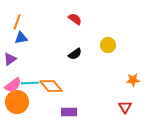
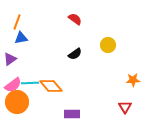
purple rectangle: moved 3 px right, 2 px down
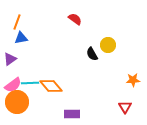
black semicircle: moved 17 px right; rotated 96 degrees clockwise
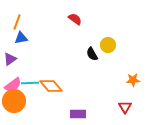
orange circle: moved 3 px left, 1 px up
purple rectangle: moved 6 px right
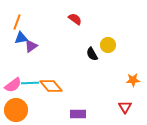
purple triangle: moved 21 px right, 13 px up
orange circle: moved 2 px right, 9 px down
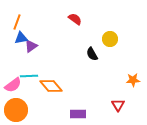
yellow circle: moved 2 px right, 6 px up
cyan line: moved 1 px left, 7 px up
red triangle: moved 7 px left, 2 px up
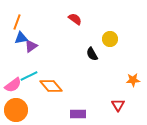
cyan line: rotated 24 degrees counterclockwise
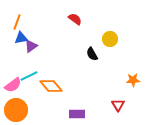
purple rectangle: moved 1 px left
